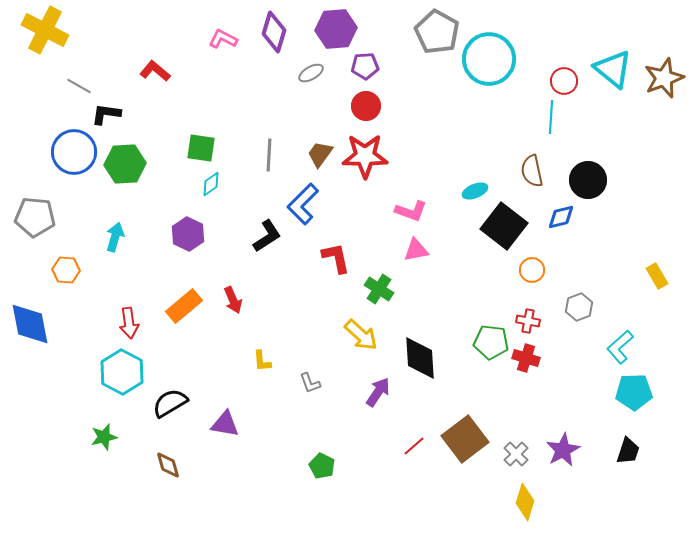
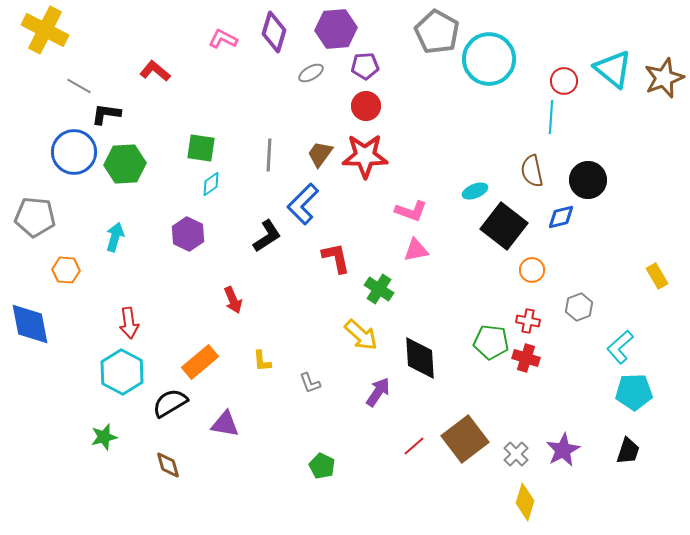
orange rectangle at (184, 306): moved 16 px right, 56 px down
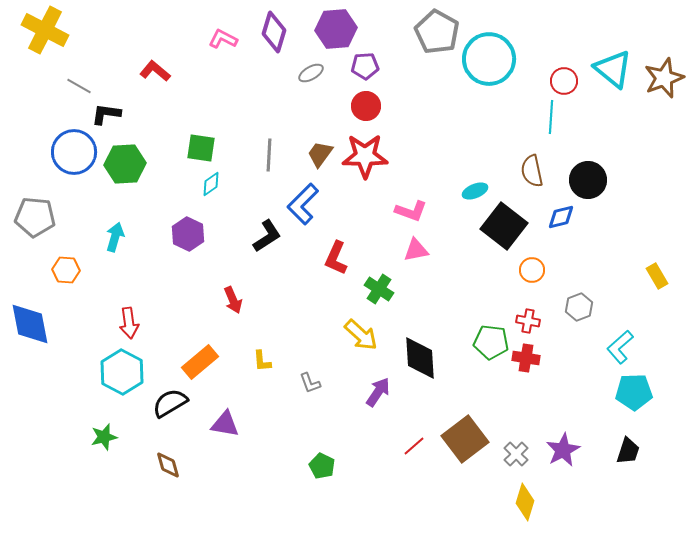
red L-shape at (336, 258): rotated 144 degrees counterclockwise
red cross at (526, 358): rotated 8 degrees counterclockwise
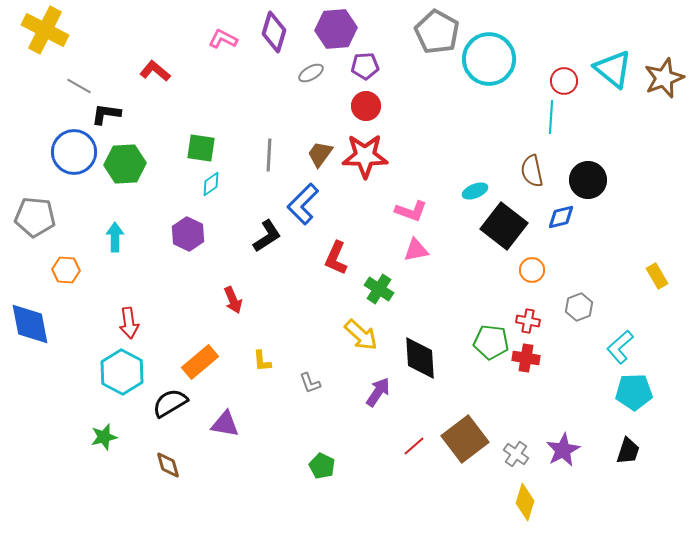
cyan arrow at (115, 237): rotated 16 degrees counterclockwise
gray cross at (516, 454): rotated 10 degrees counterclockwise
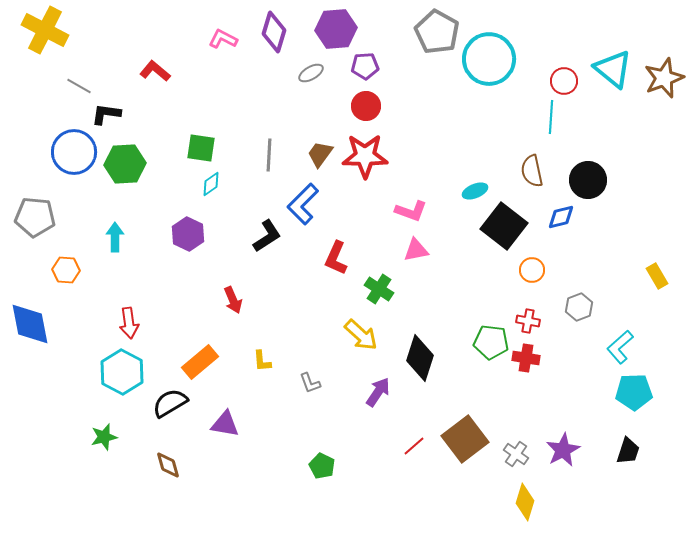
black diamond at (420, 358): rotated 21 degrees clockwise
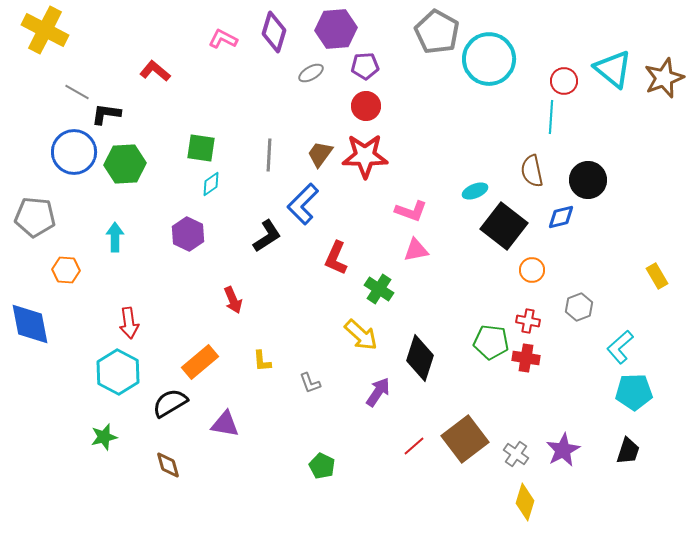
gray line at (79, 86): moved 2 px left, 6 px down
cyan hexagon at (122, 372): moved 4 px left
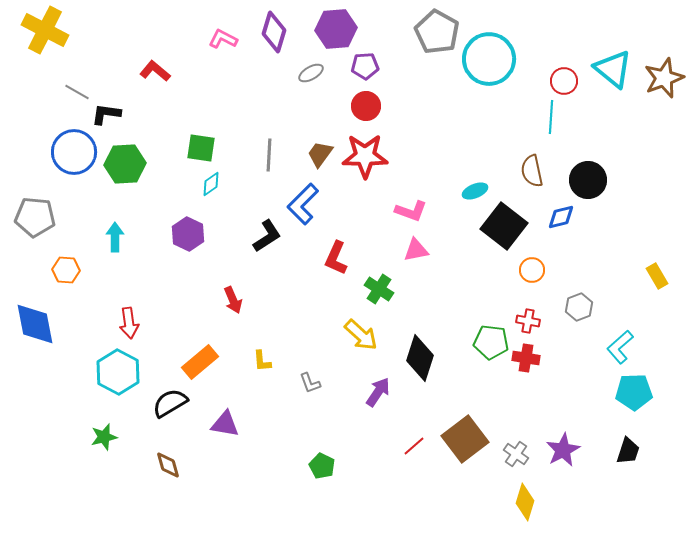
blue diamond at (30, 324): moved 5 px right
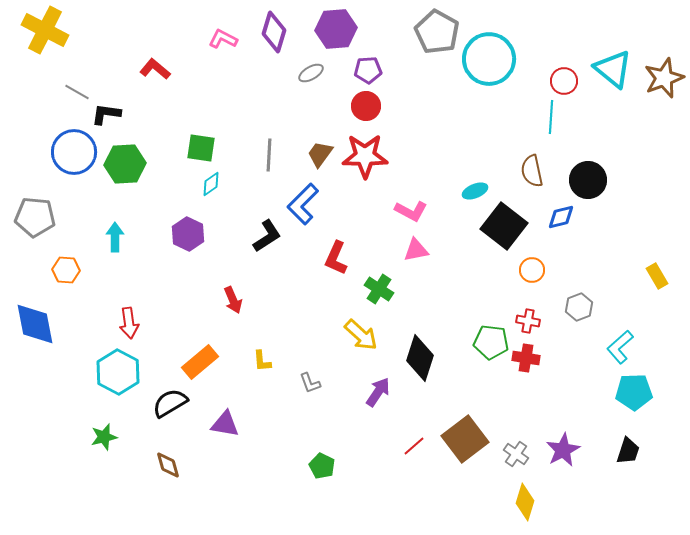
purple pentagon at (365, 66): moved 3 px right, 4 px down
red L-shape at (155, 71): moved 2 px up
pink L-shape at (411, 211): rotated 8 degrees clockwise
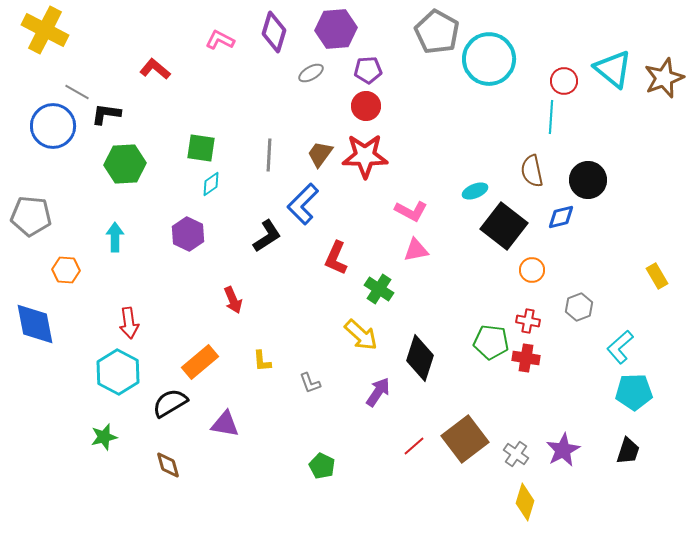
pink L-shape at (223, 39): moved 3 px left, 1 px down
blue circle at (74, 152): moved 21 px left, 26 px up
gray pentagon at (35, 217): moved 4 px left, 1 px up
